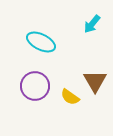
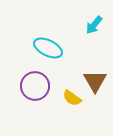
cyan arrow: moved 2 px right, 1 px down
cyan ellipse: moved 7 px right, 6 px down
yellow semicircle: moved 2 px right, 1 px down
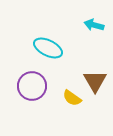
cyan arrow: rotated 66 degrees clockwise
purple circle: moved 3 px left
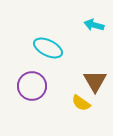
yellow semicircle: moved 9 px right, 5 px down
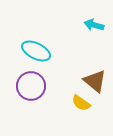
cyan ellipse: moved 12 px left, 3 px down
brown triangle: rotated 20 degrees counterclockwise
purple circle: moved 1 px left
